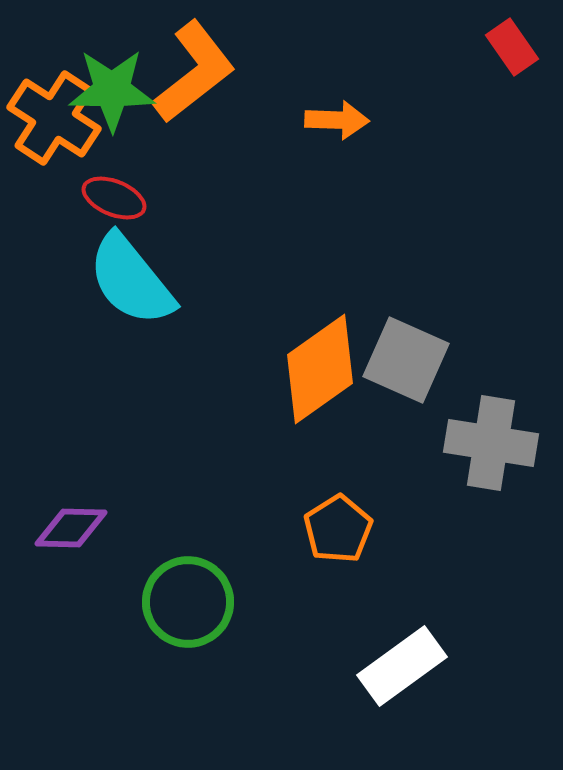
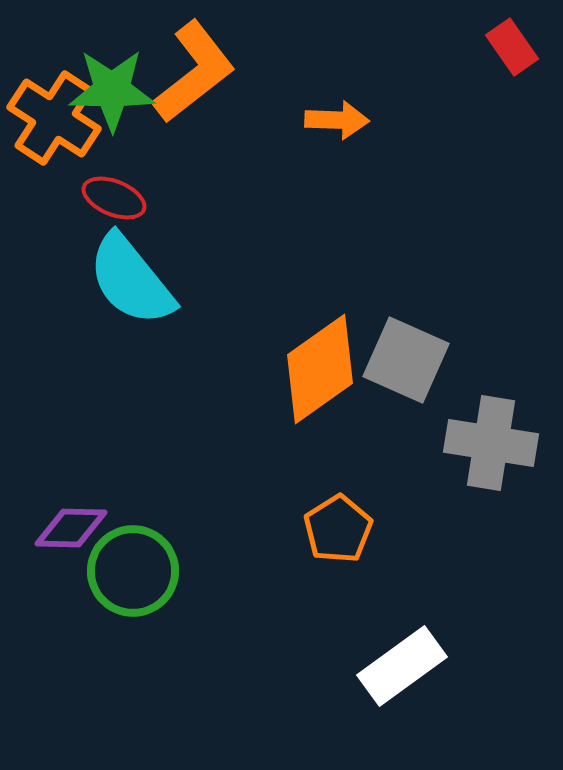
green circle: moved 55 px left, 31 px up
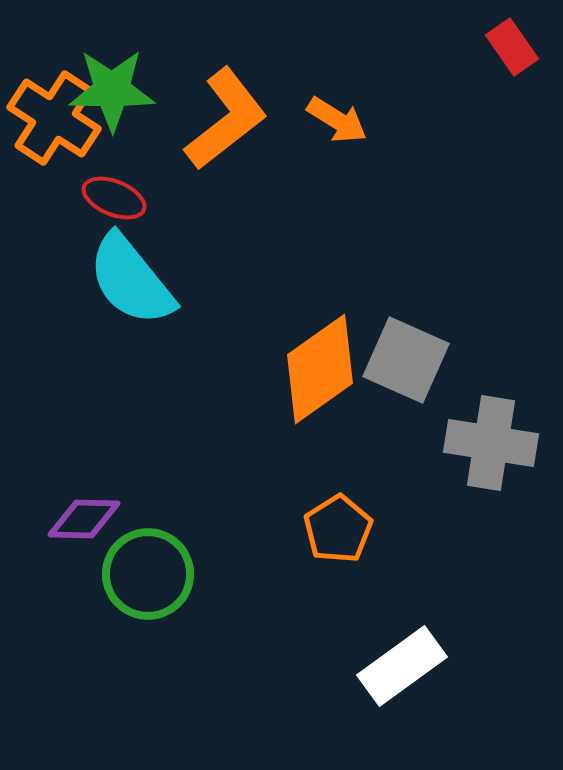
orange L-shape: moved 32 px right, 47 px down
orange arrow: rotated 30 degrees clockwise
purple diamond: moved 13 px right, 9 px up
green circle: moved 15 px right, 3 px down
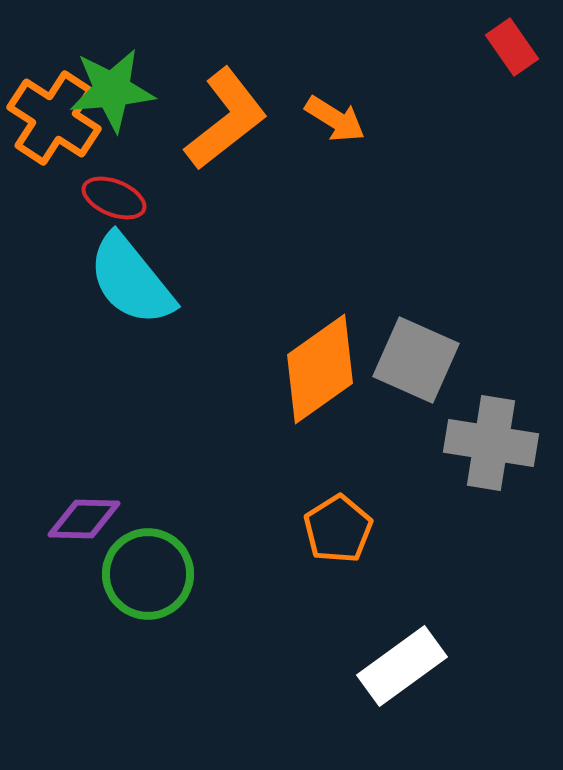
green star: rotated 6 degrees counterclockwise
orange arrow: moved 2 px left, 1 px up
gray square: moved 10 px right
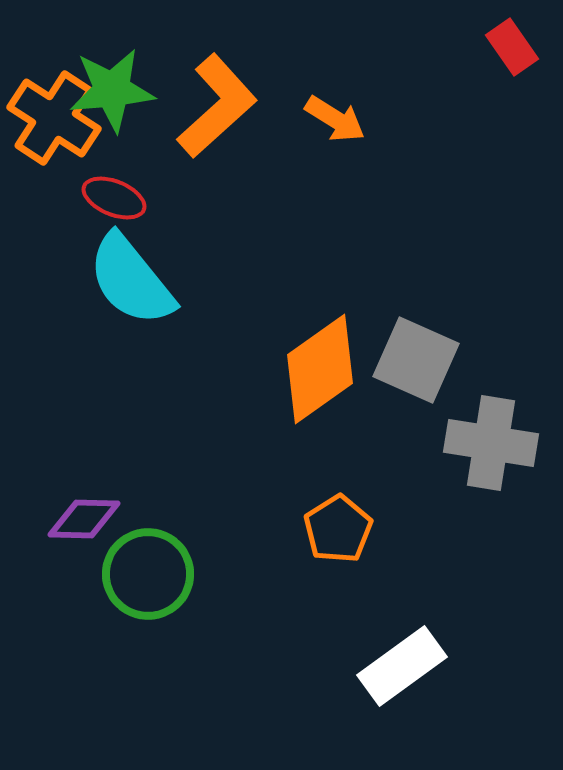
orange L-shape: moved 9 px left, 13 px up; rotated 4 degrees counterclockwise
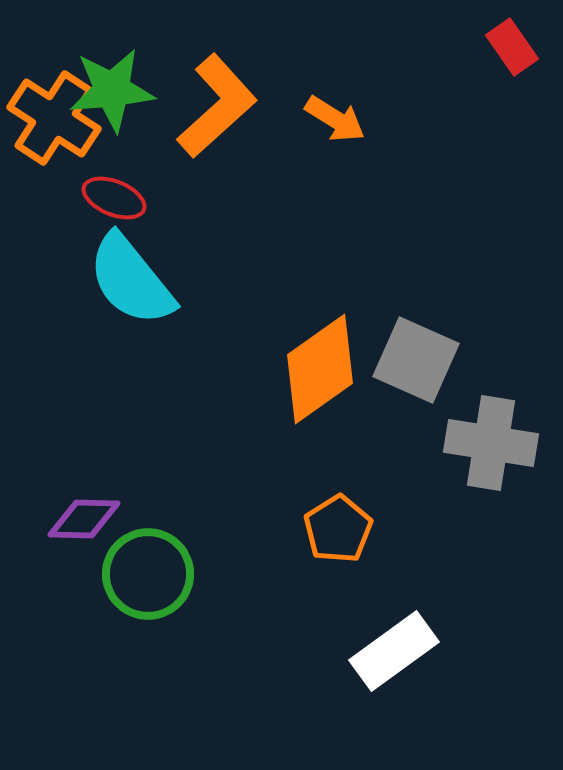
white rectangle: moved 8 px left, 15 px up
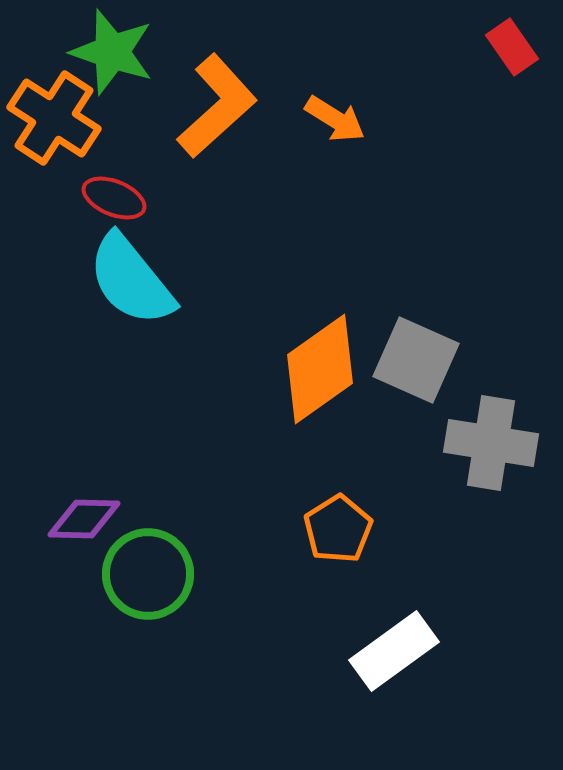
green star: moved 38 px up; rotated 24 degrees clockwise
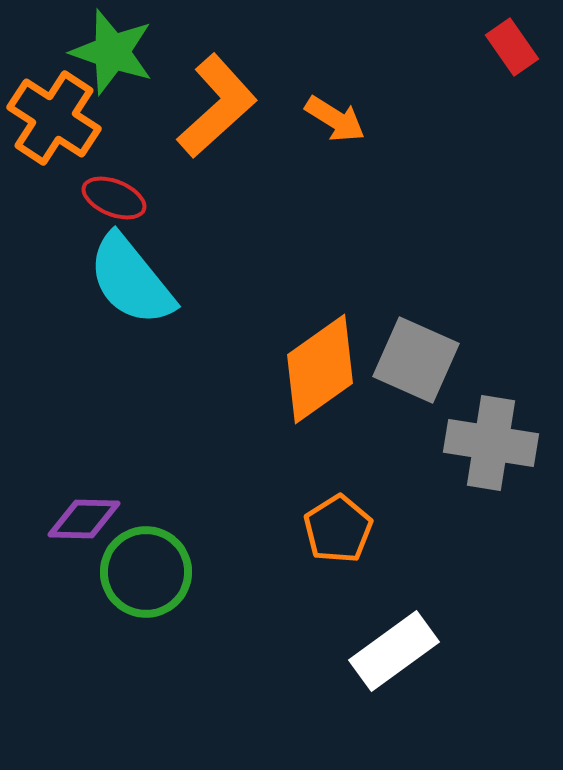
green circle: moved 2 px left, 2 px up
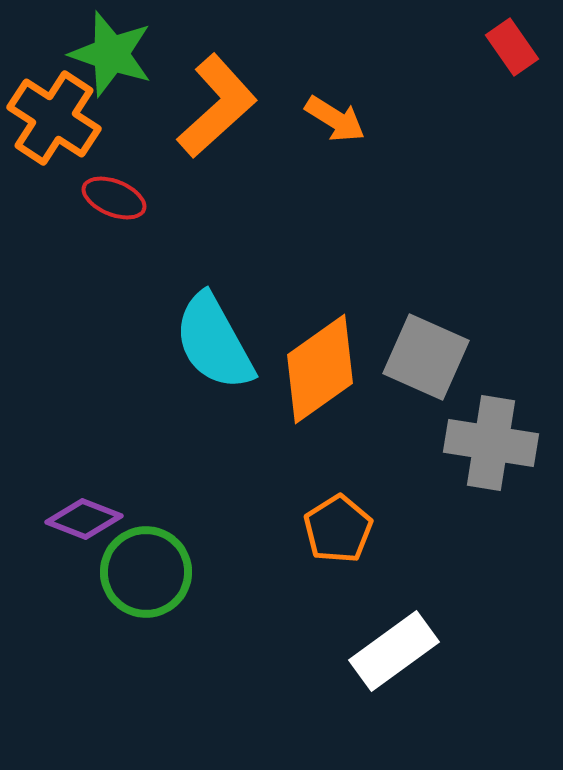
green star: moved 1 px left, 2 px down
cyan semicircle: moved 83 px right, 62 px down; rotated 10 degrees clockwise
gray square: moved 10 px right, 3 px up
purple diamond: rotated 20 degrees clockwise
